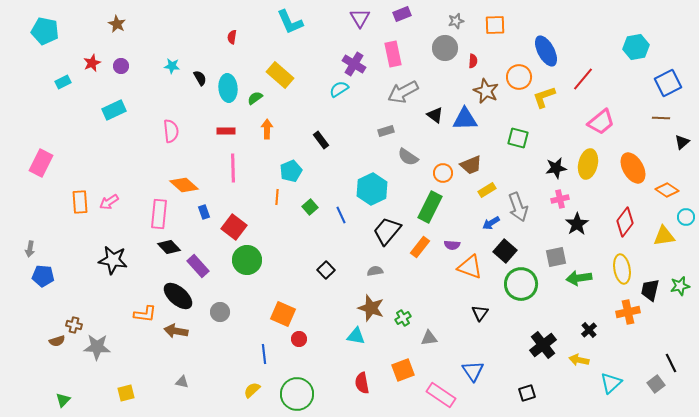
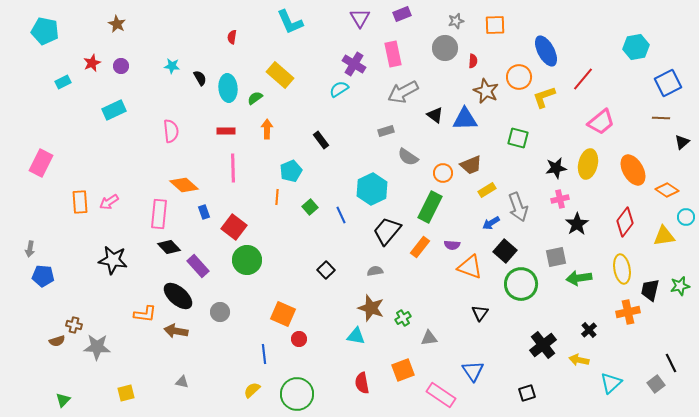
orange ellipse at (633, 168): moved 2 px down
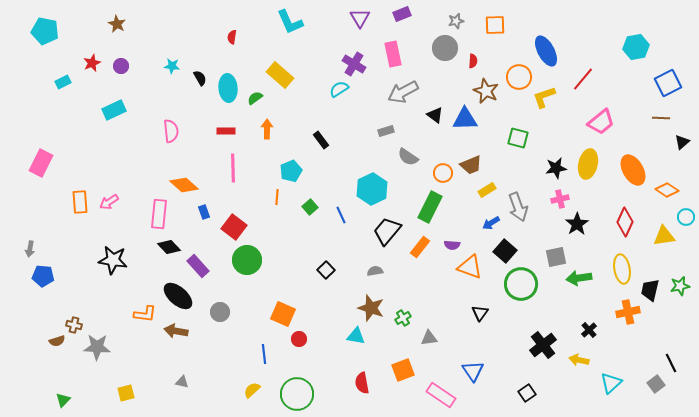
red diamond at (625, 222): rotated 12 degrees counterclockwise
black square at (527, 393): rotated 18 degrees counterclockwise
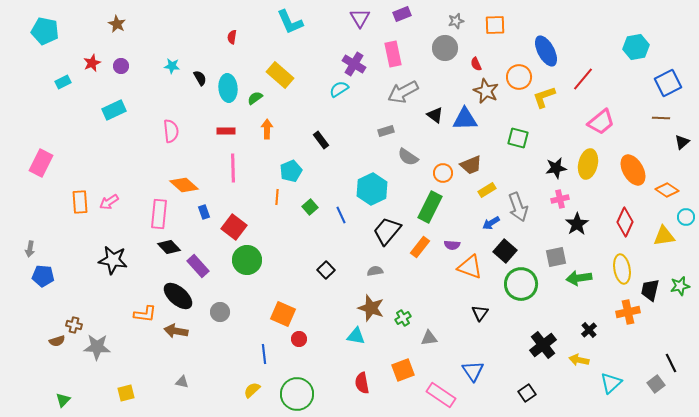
red semicircle at (473, 61): moved 3 px right, 3 px down; rotated 152 degrees clockwise
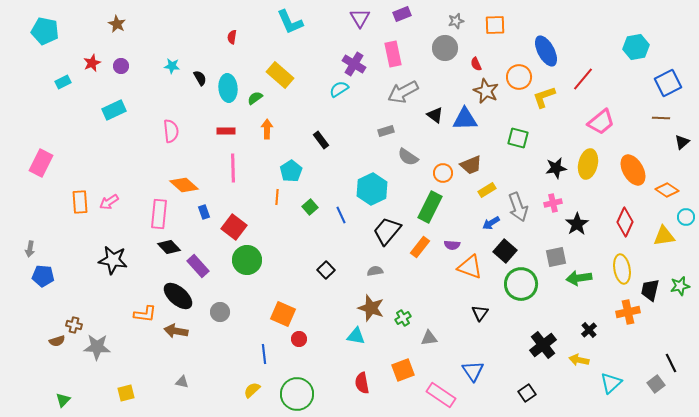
cyan pentagon at (291, 171): rotated 10 degrees counterclockwise
pink cross at (560, 199): moved 7 px left, 4 px down
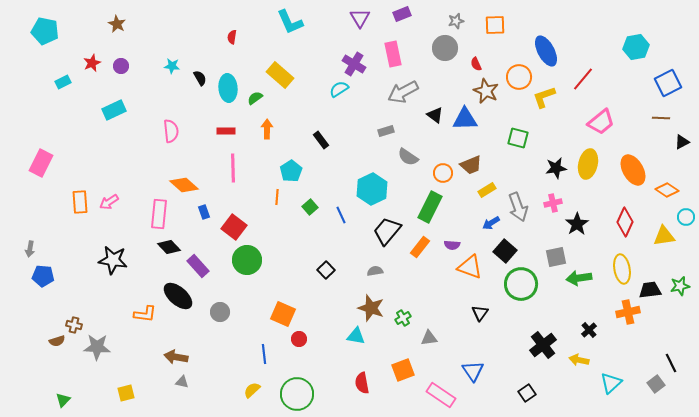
black triangle at (682, 142): rotated 14 degrees clockwise
black trapezoid at (650, 290): rotated 70 degrees clockwise
brown arrow at (176, 331): moved 26 px down
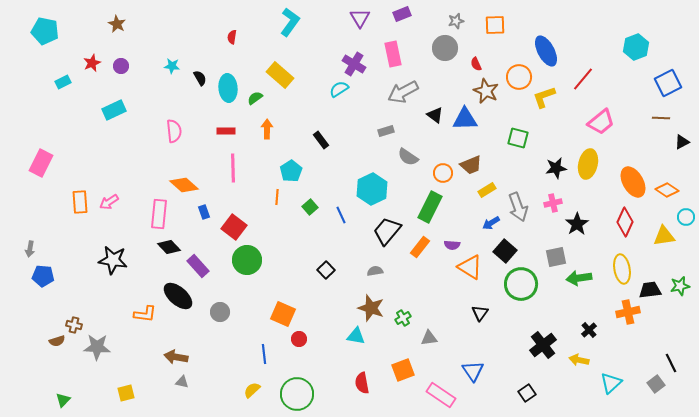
cyan L-shape at (290, 22): rotated 120 degrees counterclockwise
cyan hexagon at (636, 47): rotated 10 degrees counterclockwise
pink semicircle at (171, 131): moved 3 px right
orange ellipse at (633, 170): moved 12 px down
orange triangle at (470, 267): rotated 12 degrees clockwise
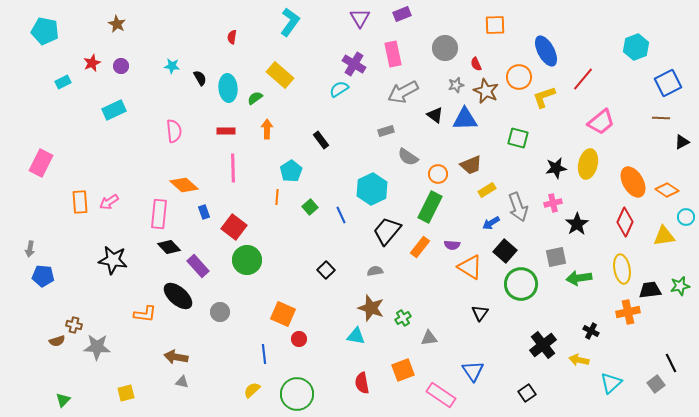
gray star at (456, 21): moved 64 px down
orange circle at (443, 173): moved 5 px left, 1 px down
black cross at (589, 330): moved 2 px right, 1 px down; rotated 21 degrees counterclockwise
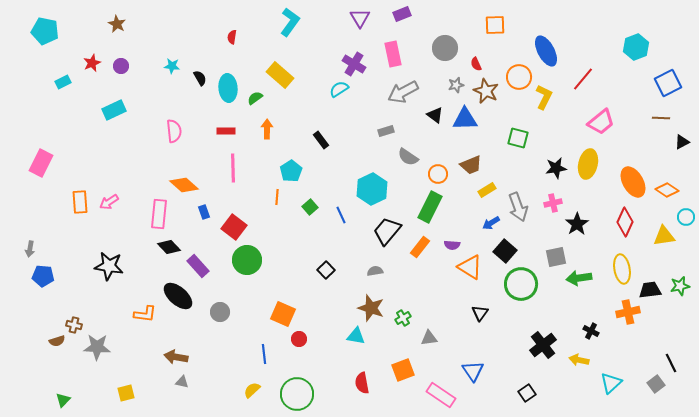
yellow L-shape at (544, 97): rotated 135 degrees clockwise
black star at (113, 260): moved 4 px left, 6 px down
